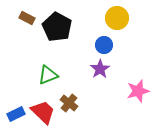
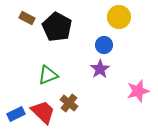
yellow circle: moved 2 px right, 1 px up
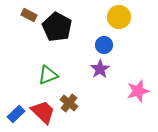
brown rectangle: moved 2 px right, 3 px up
blue rectangle: rotated 18 degrees counterclockwise
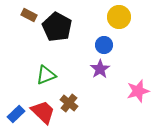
green triangle: moved 2 px left
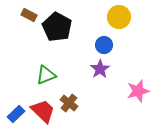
red trapezoid: moved 1 px up
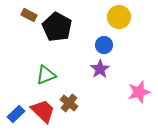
pink star: moved 1 px right, 1 px down
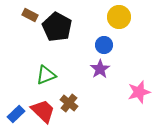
brown rectangle: moved 1 px right
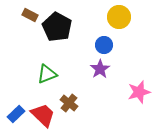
green triangle: moved 1 px right, 1 px up
red trapezoid: moved 4 px down
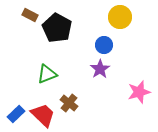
yellow circle: moved 1 px right
black pentagon: moved 1 px down
